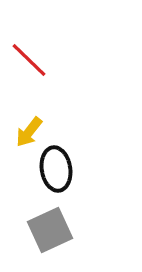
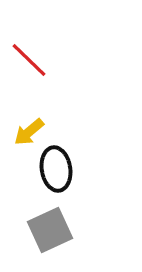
yellow arrow: rotated 12 degrees clockwise
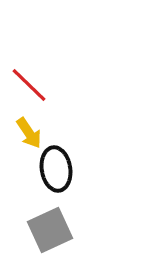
red line: moved 25 px down
yellow arrow: moved 1 px down; rotated 84 degrees counterclockwise
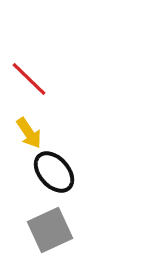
red line: moved 6 px up
black ellipse: moved 2 px left, 3 px down; rotated 33 degrees counterclockwise
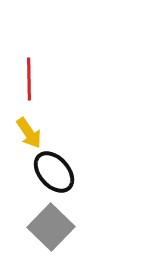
red line: rotated 45 degrees clockwise
gray square: moved 1 px right, 3 px up; rotated 21 degrees counterclockwise
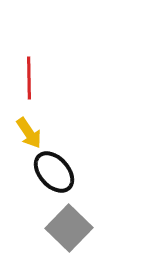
red line: moved 1 px up
gray square: moved 18 px right, 1 px down
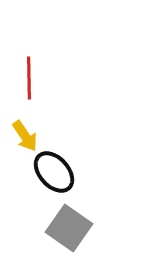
yellow arrow: moved 4 px left, 3 px down
gray square: rotated 9 degrees counterclockwise
